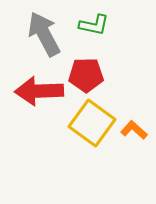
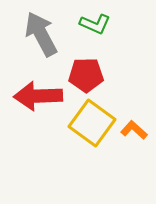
green L-shape: moved 1 px right, 1 px up; rotated 12 degrees clockwise
gray arrow: moved 3 px left
red arrow: moved 1 px left, 5 px down
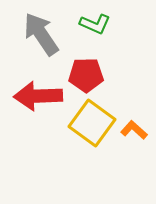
gray arrow: rotated 6 degrees counterclockwise
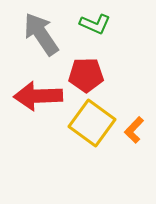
orange L-shape: rotated 88 degrees counterclockwise
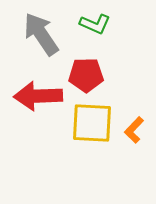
yellow square: rotated 33 degrees counterclockwise
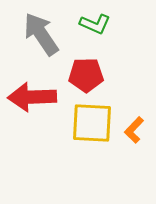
red arrow: moved 6 px left, 1 px down
